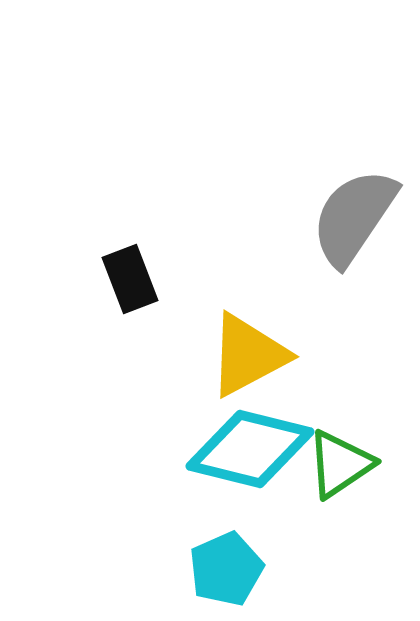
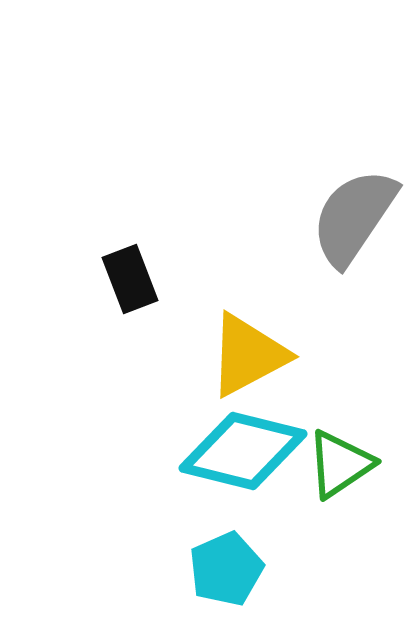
cyan diamond: moved 7 px left, 2 px down
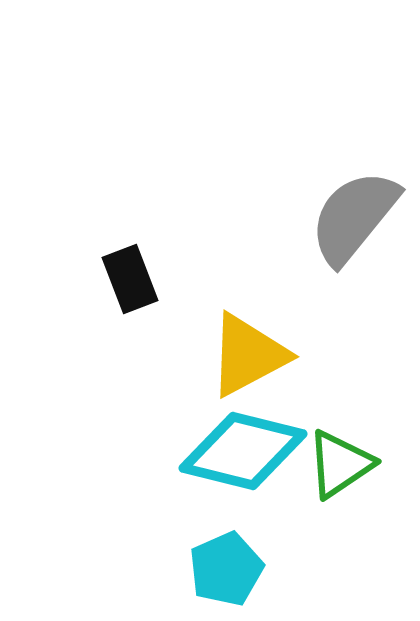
gray semicircle: rotated 5 degrees clockwise
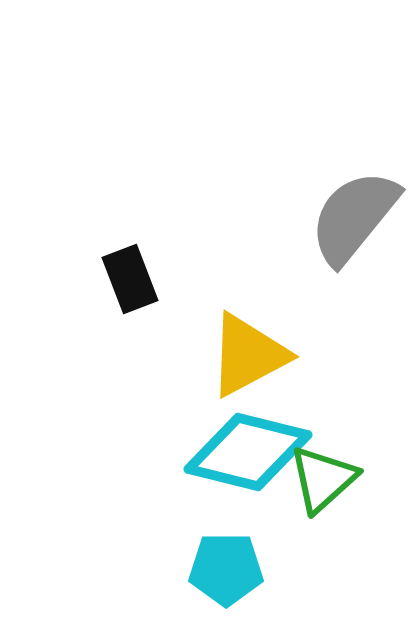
cyan diamond: moved 5 px right, 1 px down
green triangle: moved 17 px left, 15 px down; rotated 8 degrees counterclockwise
cyan pentagon: rotated 24 degrees clockwise
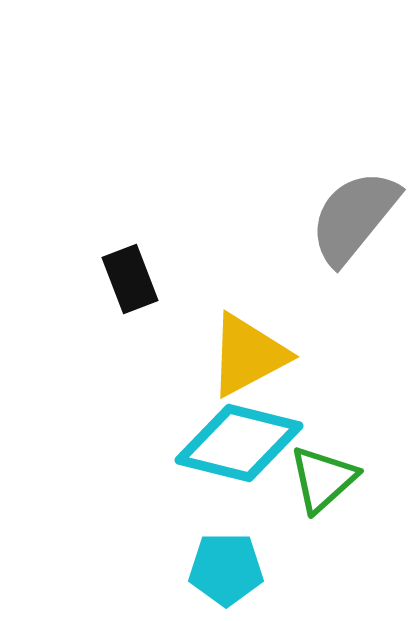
cyan diamond: moved 9 px left, 9 px up
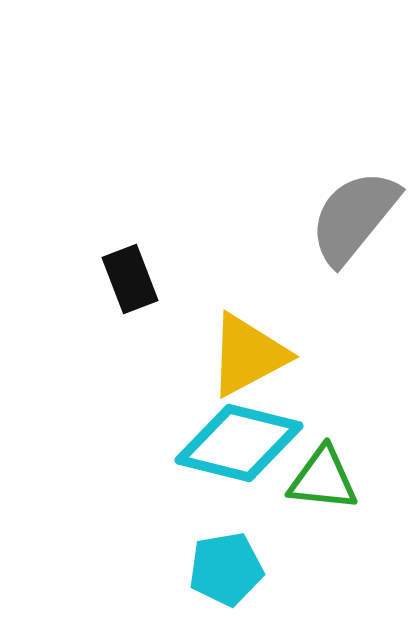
green triangle: rotated 48 degrees clockwise
cyan pentagon: rotated 10 degrees counterclockwise
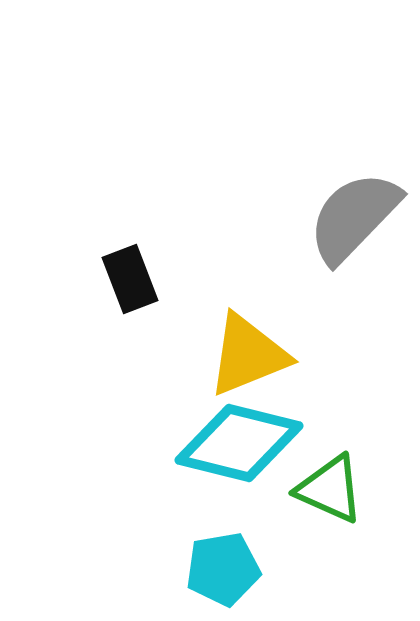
gray semicircle: rotated 5 degrees clockwise
yellow triangle: rotated 6 degrees clockwise
green triangle: moved 7 px right, 10 px down; rotated 18 degrees clockwise
cyan pentagon: moved 3 px left
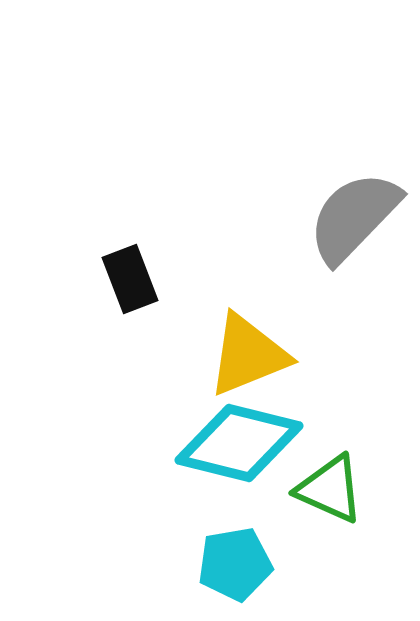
cyan pentagon: moved 12 px right, 5 px up
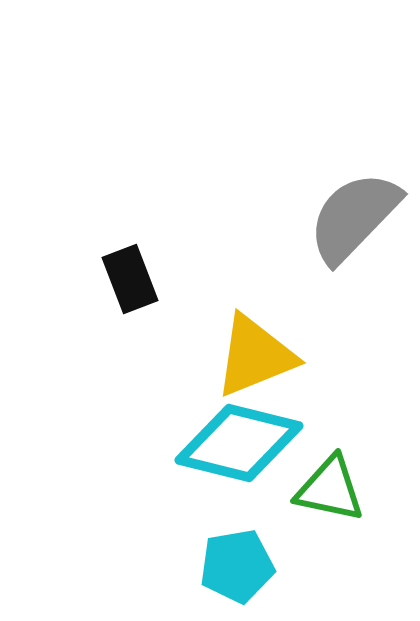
yellow triangle: moved 7 px right, 1 px down
green triangle: rotated 12 degrees counterclockwise
cyan pentagon: moved 2 px right, 2 px down
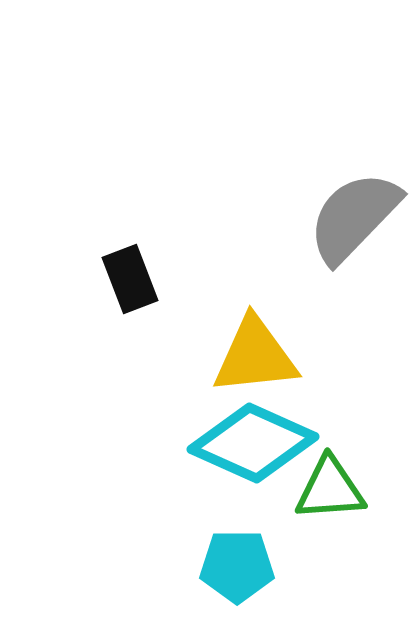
yellow triangle: rotated 16 degrees clockwise
cyan diamond: moved 14 px right; rotated 10 degrees clockwise
green triangle: rotated 16 degrees counterclockwise
cyan pentagon: rotated 10 degrees clockwise
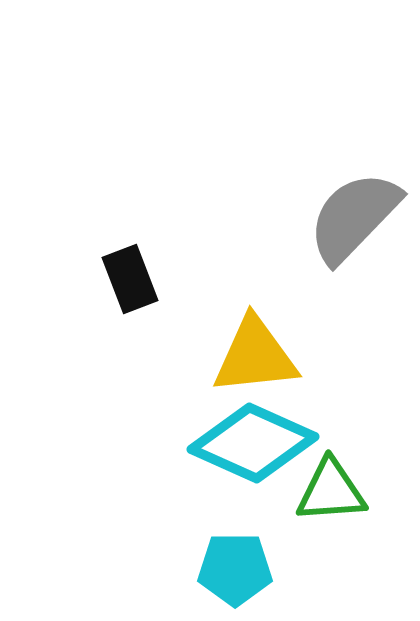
green triangle: moved 1 px right, 2 px down
cyan pentagon: moved 2 px left, 3 px down
